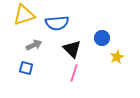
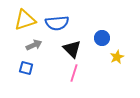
yellow triangle: moved 1 px right, 5 px down
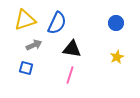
blue semicircle: rotated 60 degrees counterclockwise
blue circle: moved 14 px right, 15 px up
black triangle: rotated 36 degrees counterclockwise
pink line: moved 4 px left, 2 px down
